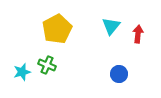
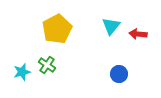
red arrow: rotated 90 degrees counterclockwise
green cross: rotated 12 degrees clockwise
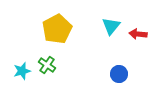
cyan star: moved 1 px up
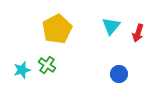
red arrow: moved 1 px up; rotated 78 degrees counterclockwise
cyan star: moved 1 px up
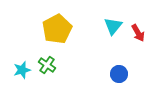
cyan triangle: moved 2 px right
red arrow: rotated 48 degrees counterclockwise
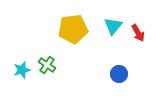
yellow pentagon: moved 16 px right; rotated 20 degrees clockwise
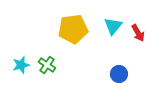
cyan star: moved 1 px left, 5 px up
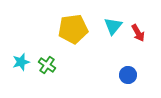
cyan star: moved 3 px up
blue circle: moved 9 px right, 1 px down
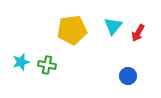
yellow pentagon: moved 1 px left, 1 px down
red arrow: rotated 60 degrees clockwise
green cross: rotated 24 degrees counterclockwise
blue circle: moved 1 px down
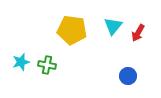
yellow pentagon: rotated 16 degrees clockwise
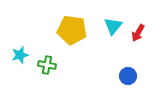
cyan star: moved 1 px left, 7 px up
